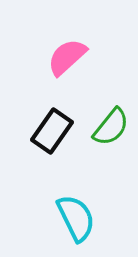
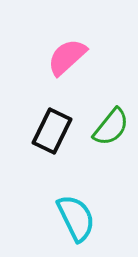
black rectangle: rotated 9 degrees counterclockwise
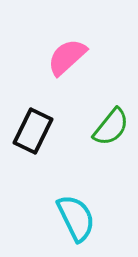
black rectangle: moved 19 px left
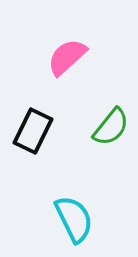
cyan semicircle: moved 2 px left, 1 px down
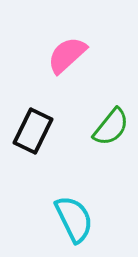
pink semicircle: moved 2 px up
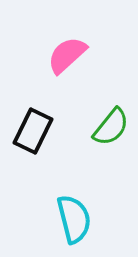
cyan semicircle: rotated 12 degrees clockwise
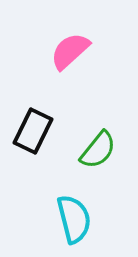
pink semicircle: moved 3 px right, 4 px up
green semicircle: moved 13 px left, 23 px down
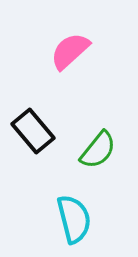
black rectangle: rotated 66 degrees counterclockwise
